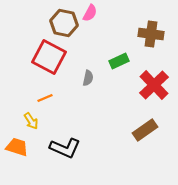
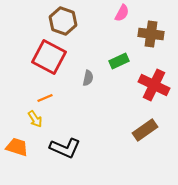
pink semicircle: moved 32 px right
brown hexagon: moved 1 px left, 2 px up; rotated 8 degrees clockwise
red cross: rotated 20 degrees counterclockwise
yellow arrow: moved 4 px right, 2 px up
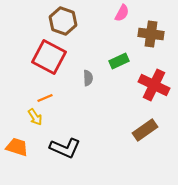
gray semicircle: rotated 14 degrees counterclockwise
yellow arrow: moved 2 px up
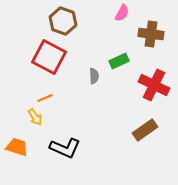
gray semicircle: moved 6 px right, 2 px up
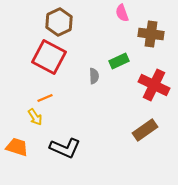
pink semicircle: rotated 132 degrees clockwise
brown hexagon: moved 4 px left, 1 px down; rotated 16 degrees clockwise
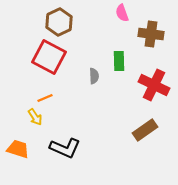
green rectangle: rotated 66 degrees counterclockwise
orange trapezoid: moved 1 px right, 2 px down
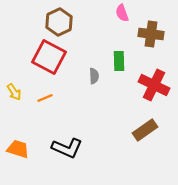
yellow arrow: moved 21 px left, 25 px up
black L-shape: moved 2 px right
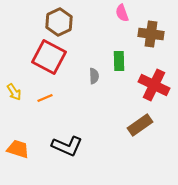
brown rectangle: moved 5 px left, 5 px up
black L-shape: moved 2 px up
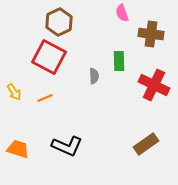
brown rectangle: moved 6 px right, 19 px down
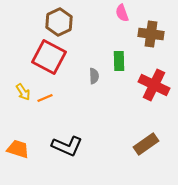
yellow arrow: moved 9 px right
